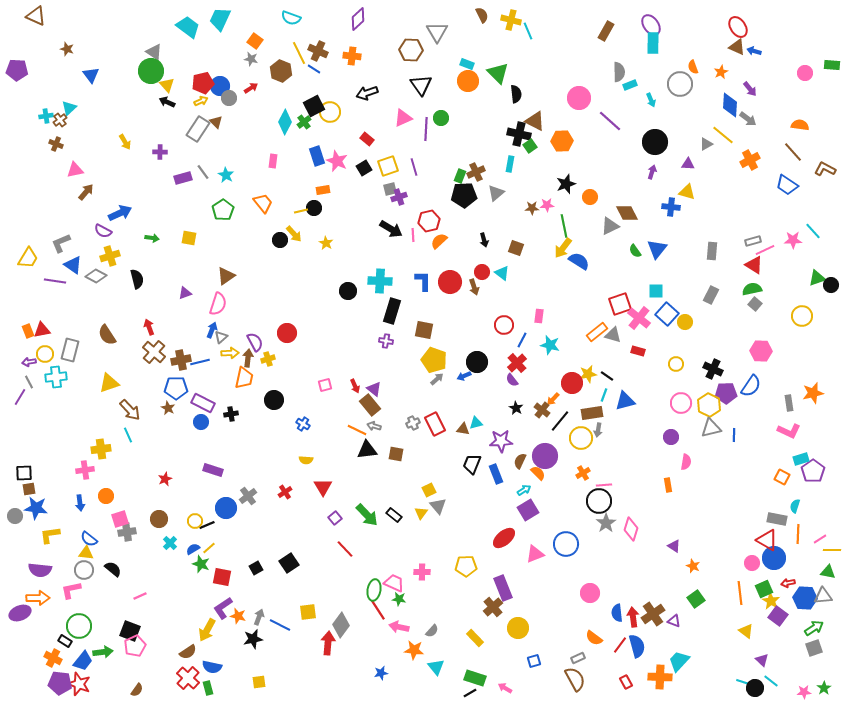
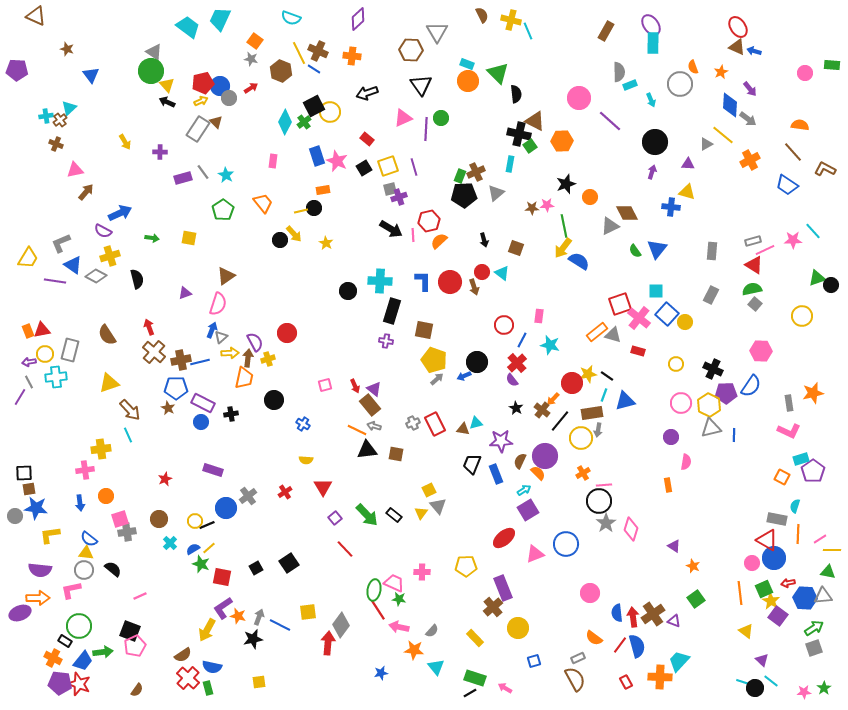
brown semicircle at (188, 652): moved 5 px left, 3 px down
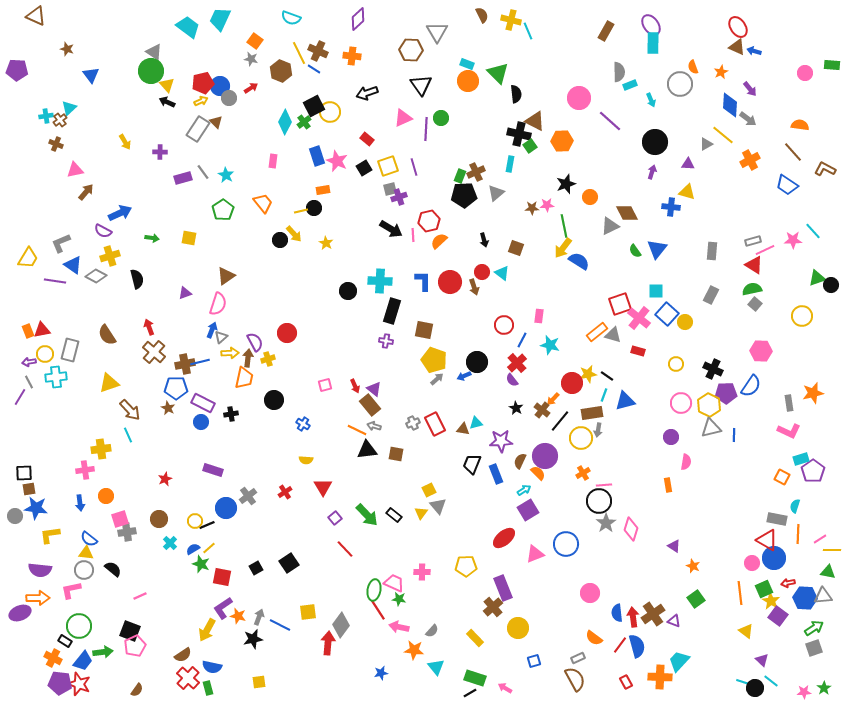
brown cross at (181, 360): moved 4 px right, 4 px down
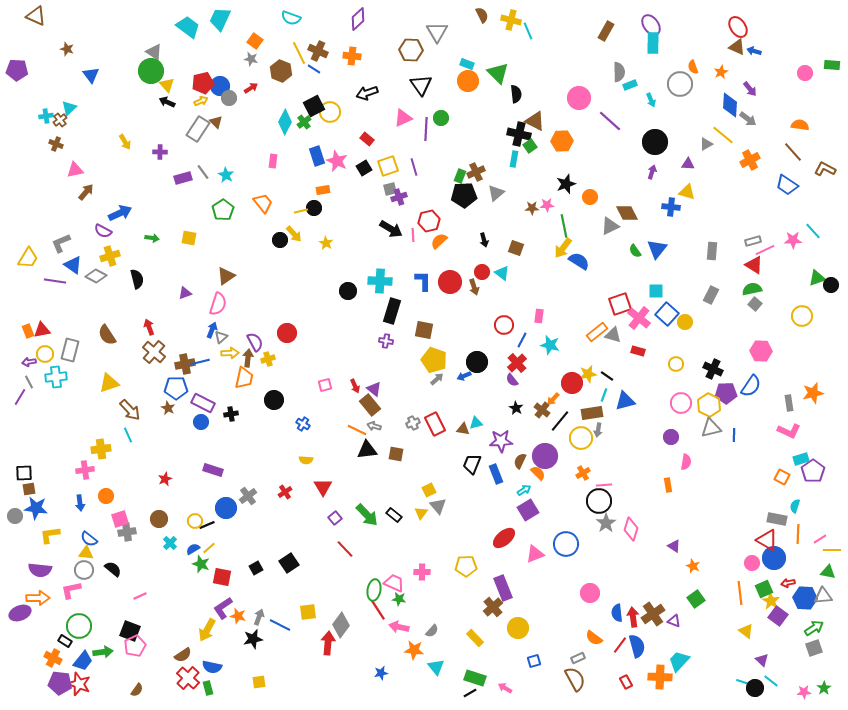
cyan rectangle at (510, 164): moved 4 px right, 5 px up
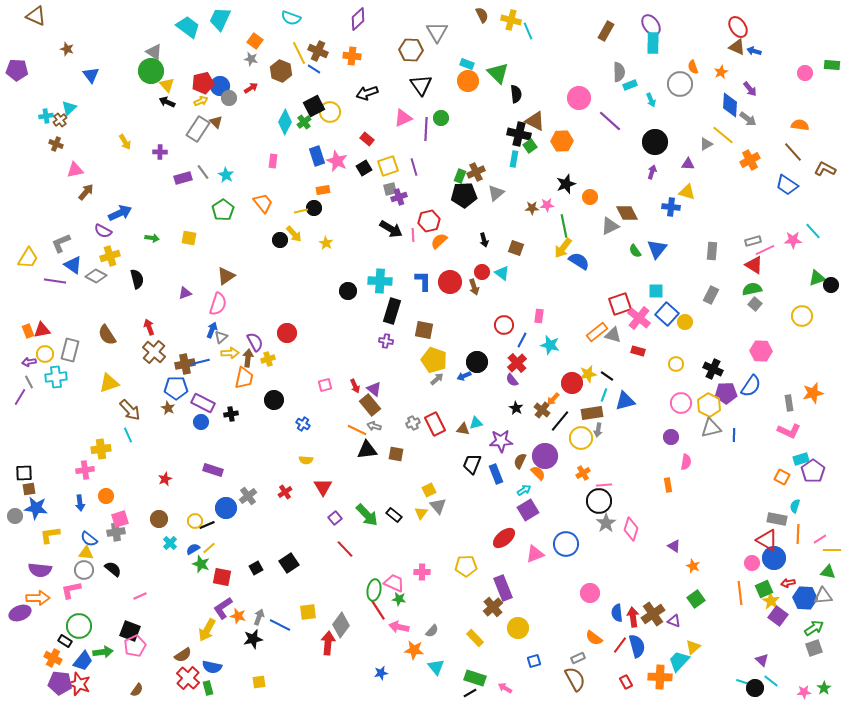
gray cross at (127, 532): moved 11 px left
yellow triangle at (746, 631): moved 53 px left, 16 px down; rotated 42 degrees clockwise
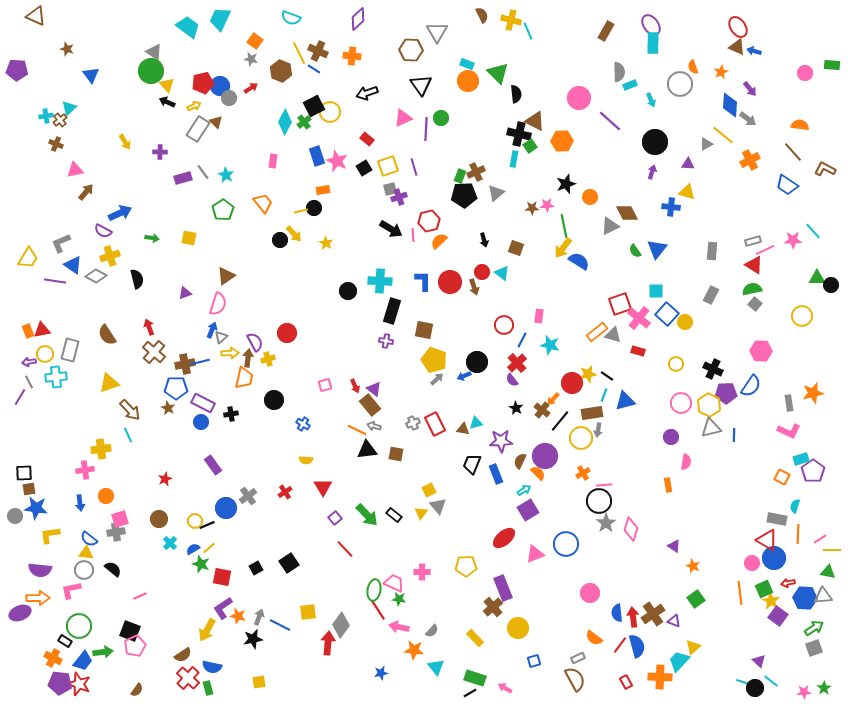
yellow arrow at (201, 101): moved 7 px left, 5 px down
green triangle at (817, 278): rotated 18 degrees clockwise
purple rectangle at (213, 470): moved 5 px up; rotated 36 degrees clockwise
purple triangle at (762, 660): moved 3 px left, 1 px down
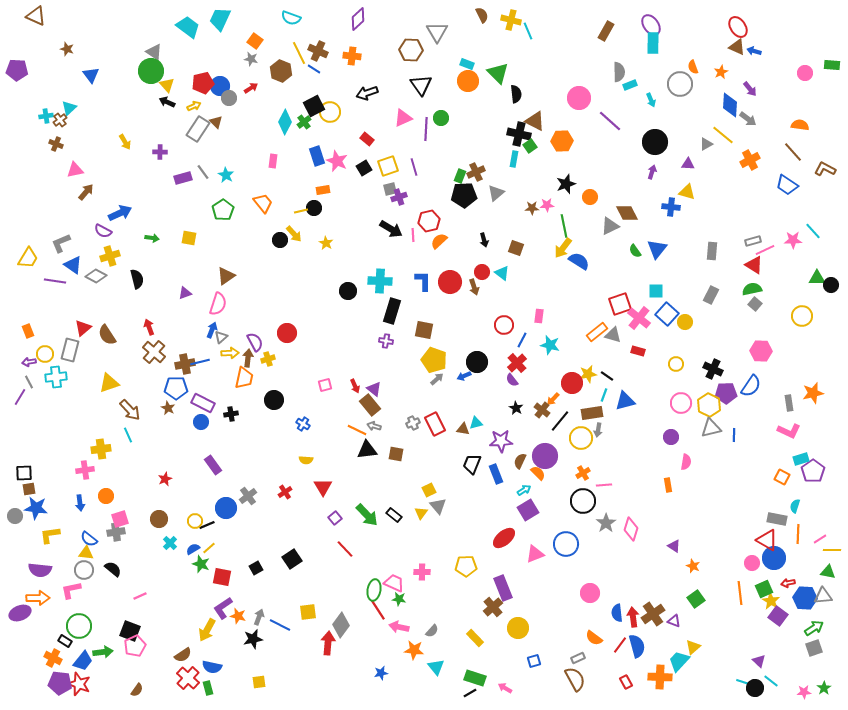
red triangle at (42, 330): moved 41 px right, 2 px up; rotated 30 degrees counterclockwise
black circle at (599, 501): moved 16 px left
black square at (289, 563): moved 3 px right, 4 px up
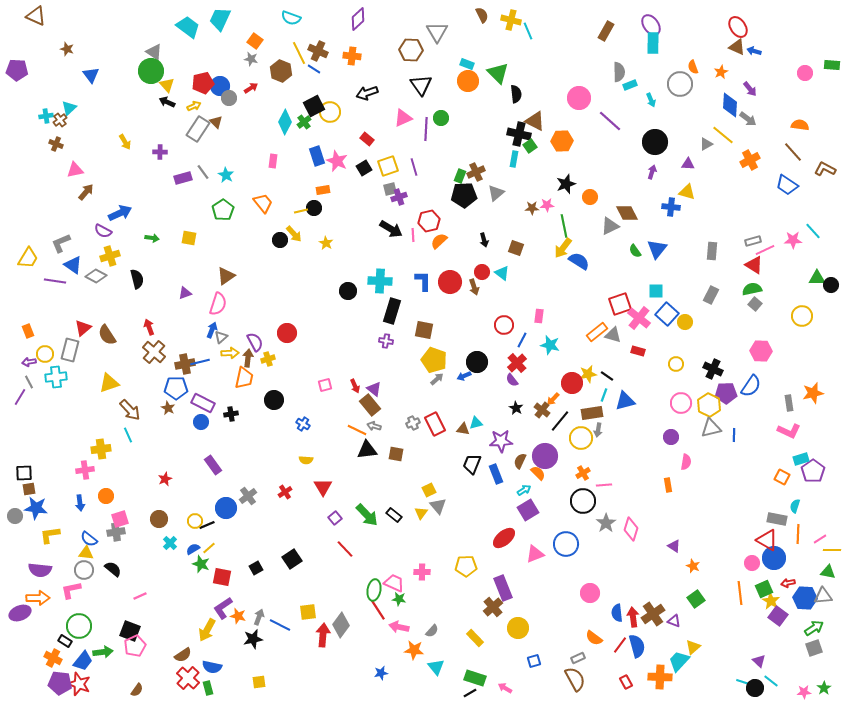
red arrow at (328, 643): moved 5 px left, 8 px up
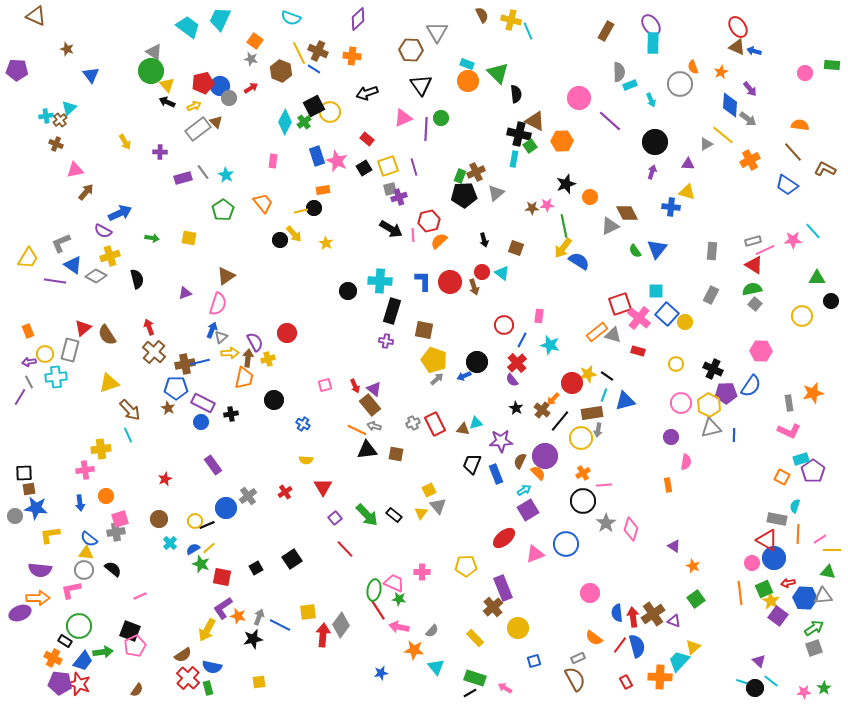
gray rectangle at (198, 129): rotated 20 degrees clockwise
black circle at (831, 285): moved 16 px down
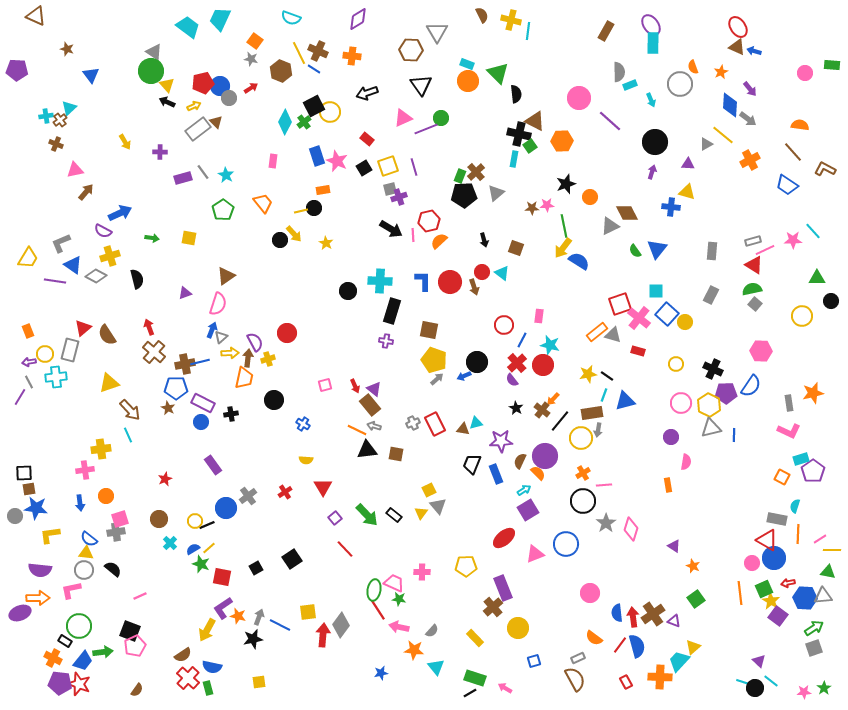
purple diamond at (358, 19): rotated 10 degrees clockwise
cyan line at (528, 31): rotated 30 degrees clockwise
purple line at (426, 129): rotated 65 degrees clockwise
brown cross at (476, 172): rotated 18 degrees counterclockwise
brown square at (424, 330): moved 5 px right
red circle at (572, 383): moved 29 px left, 18 px up
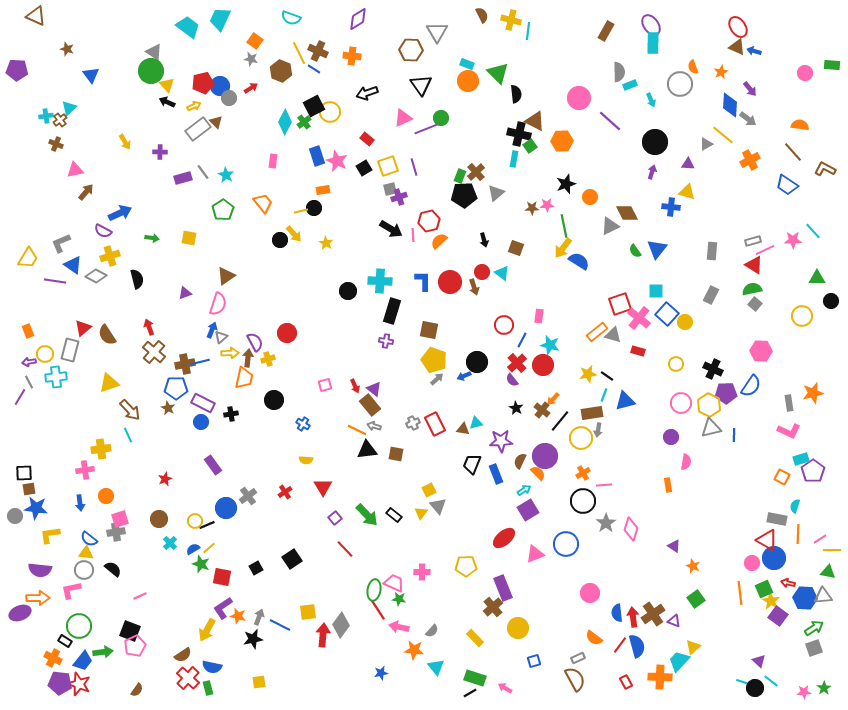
red arrow at (788, 583): rotated 24 degrees clockwise
